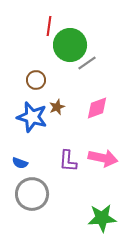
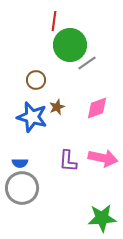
red line: moved 5 px right, 5 px up
blue semicircle: rotated 21 degrees counterclockwise
gray circle: moved 10 px left, 6 px up
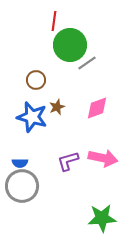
purple L-shape: rotated 70 degrees clockwise
gray circle: moved 2 px up
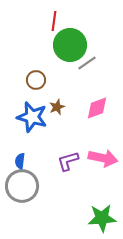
blue semicircle: moved 2 px up; rotated 98 degrees clockwise
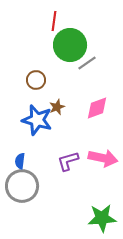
blue star: moved 5 px right, 3 px down
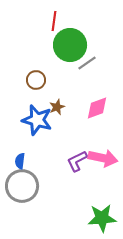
purple L-shape: moved 9 px right; rotated 10 degrees counterclockwise
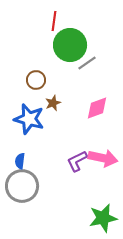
brown star: moved 4 px left, 4 px up
blue star: moved 8 px left, 1 px up
green star: moved 1 px right; rotated 8 degrees counterclockwise
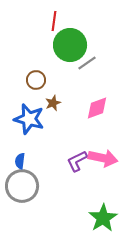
green star: rotated 20 degrees counterclockwise
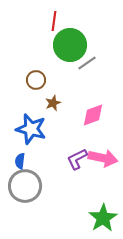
pink diamond: moved 4 px left, 7 px down
blue star: moved 2 px right, 10 px down
purple L-shape: moved 2 px up
gray circle: moved 3 px right
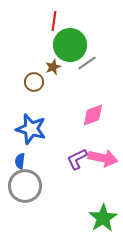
brown circle: moved 2 px left, 2 px down
brown star: moved 36 px up
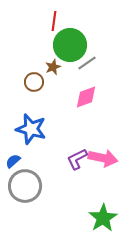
pink diamond: moved 7 px left, 18 px up
blue semicircle: moved 7 px left; rotated 42 degrees clockwise
